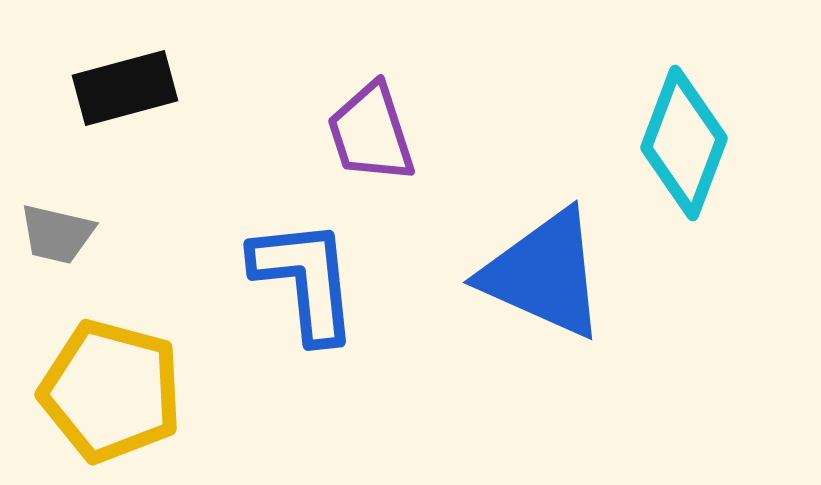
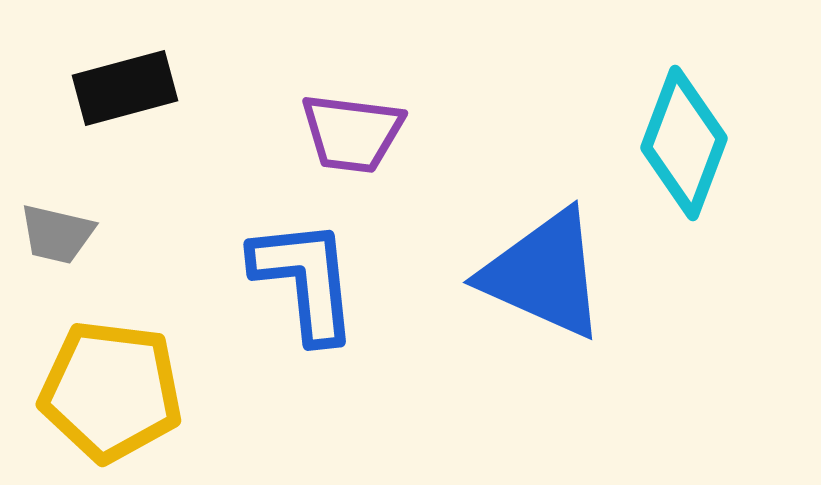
purple trapezoid: moved 19 px left; rotated 65 degrees counterclockwise
yellow pentagon: rotated 8 degrees counterclockwise
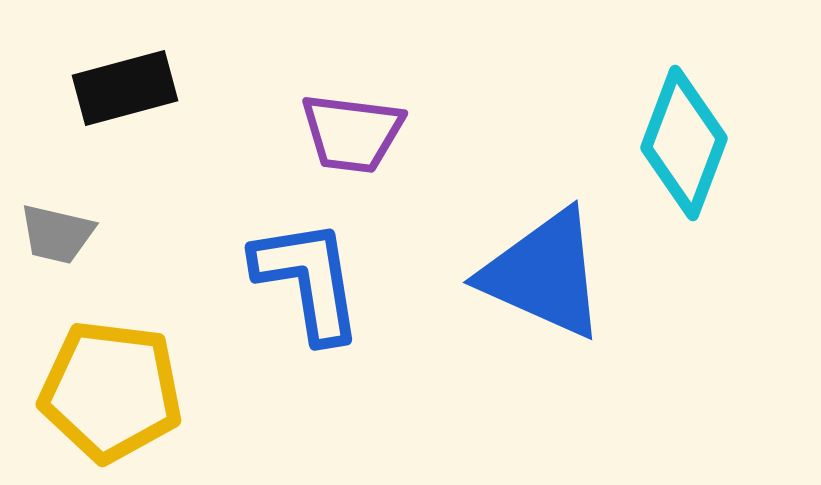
blue L-shape: moved 3 px right; rotated 3 degrees counterclockwise
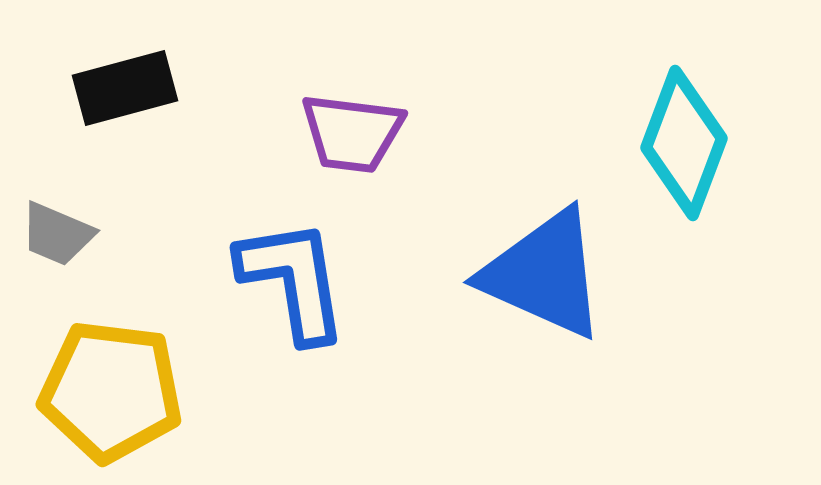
gray trapezoid: rotated 10 degrees clockwise
blue L-shape: moved 15 px left
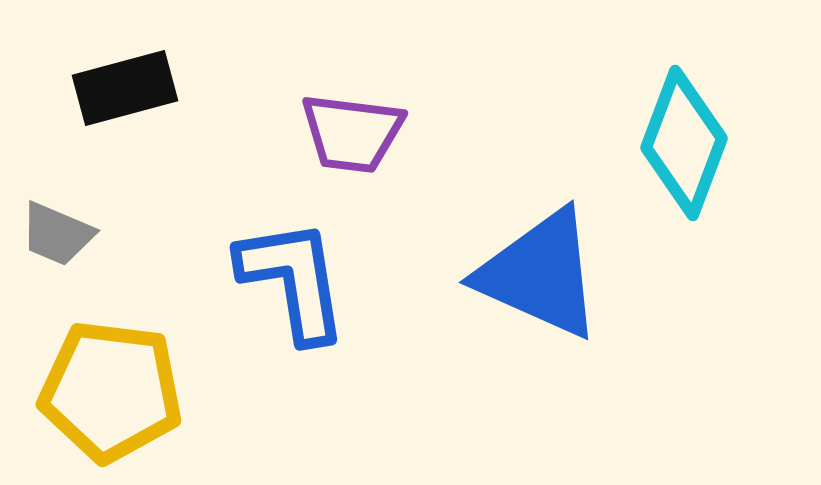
blue triangle: moved 4 px left
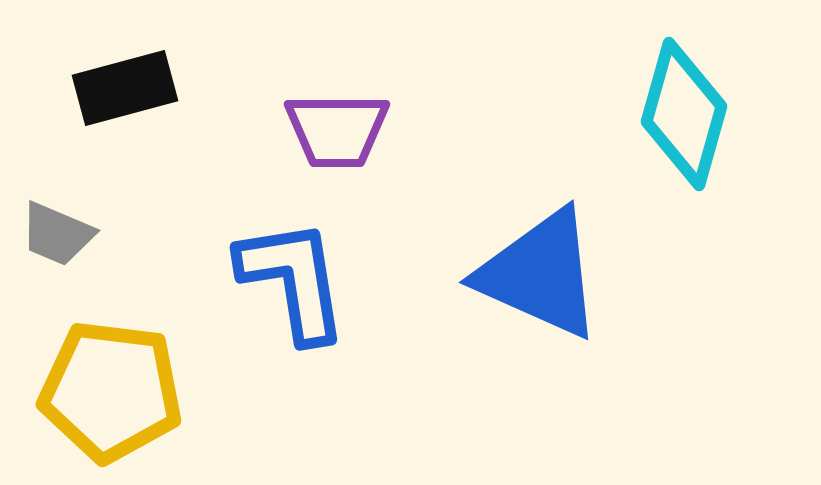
purple trapezoid: moved 15 px left, 3 px up; rotated 7 degrees counterclockwise
cyan diamond: moved 29 px up; rotated 5 degrees counterclockwise
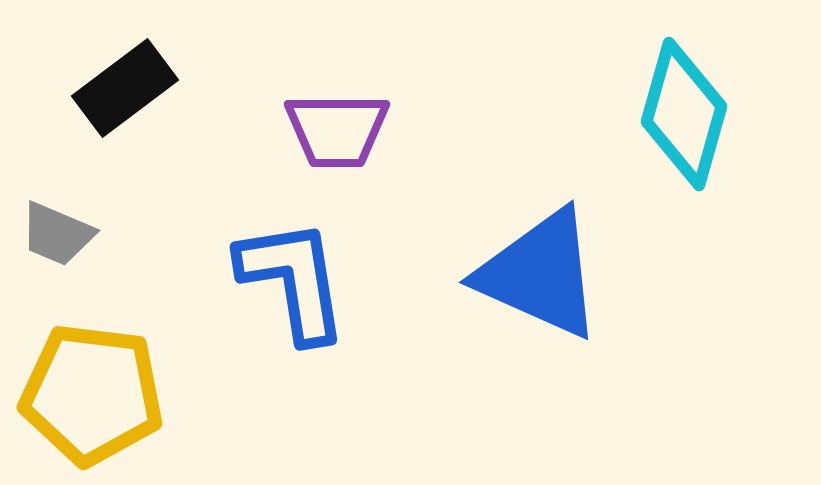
black rectangle: rotated 22 degrees counterclockwise
yellow pentagon: moved 19 px left, 3 px down
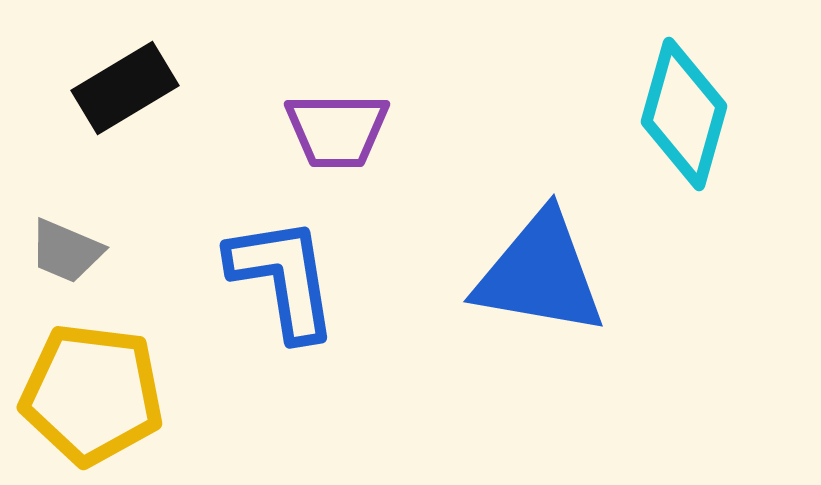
black rectangle: rotated 6 degrees clockwise
gray trapezoid: moved 9 px right, 17 px down
blue triangle: rotated 14 degrees counterclockwise
blue L-shape: moved 10 px left, 2 px up
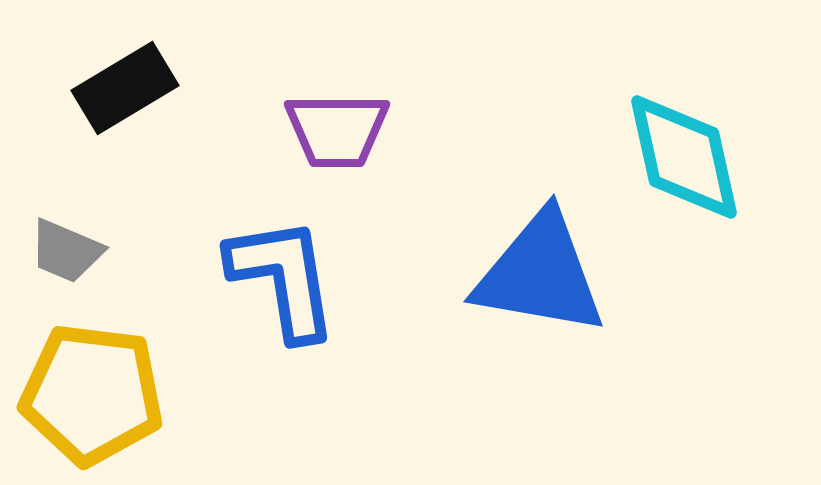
cyan diamond: moved 43 px down; rotated 28 degrees counterclockwise
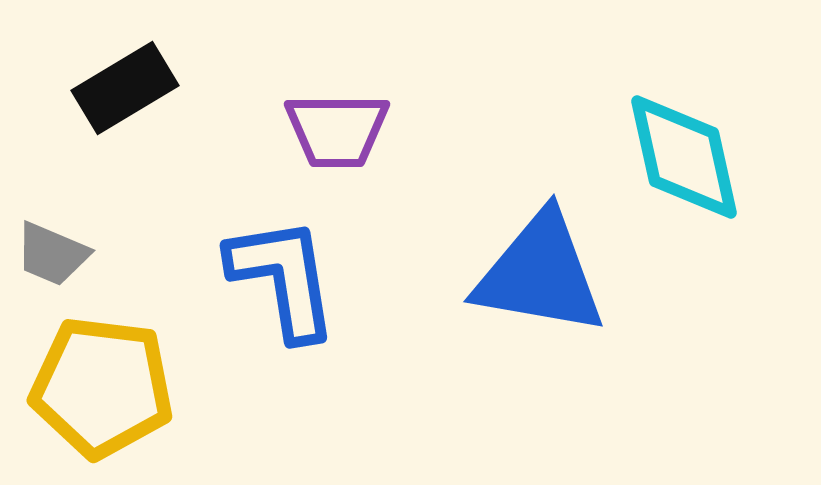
gray trapezoid: moved 14 px left, 3 px down
yellow pentagon: moved 10 px right, 7 px up
